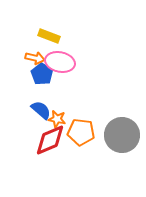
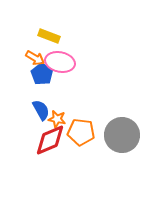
orange arrow: rotated 18 degrees clockwise
blue semicircle: rotated 20 degrees clockwise
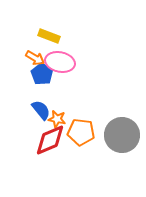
blue semicircle: rotated 10 degrees counterclockwise
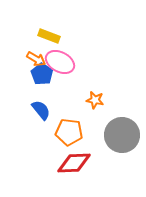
orange arrow: moved 1 px right, 1 px down
pink ellipse: rotated 16 degrees clockwise
orange star: moved 38 px right, 19 px up
orange pentagon: moved 12 px left
red diamond: moved 24 px right, 23 px down; rotated 20 degrees clockwise
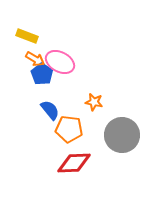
yellow rectangle: moved 22 px left
orange arrow: moved 1 px left
orange star: moved 1 px left, 2 px down
blue semicircle: moved 9 px right
orange pentagon: moved 3 px up
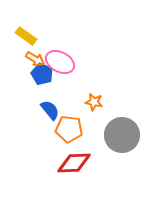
yellow rectangle: moved 1 px left; rotated 15 degrees clockwise
blue pentagon: rotated 10 degrees counterclockwise
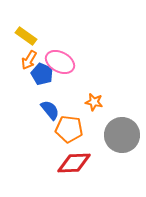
orange arrow: moved 6 px left, 1 px down; rotated 90 degrees clockwise
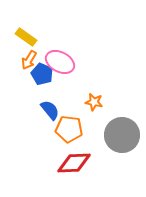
yellow rectangle: moved 1 px down
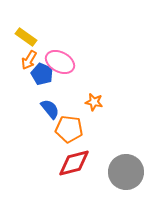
blue semicircle: moved 1 px up
gray circle: moved 4 px right, 37 px down
red diamond: rotated 12 degrees counterclockwise
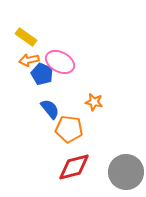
orange arrow: rotated 48 degrees clockwise
red diamond: moved 4 px down
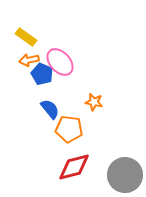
pink ellipse: rotated 20 degrees clockwise
gray circle: moved 1 px left, 3 px down
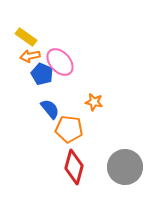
orange arrow: moved 1 px right, 4 px up
red diamond: rotated 60 degrees counterclockwise
gray circle: moved 8 px up
